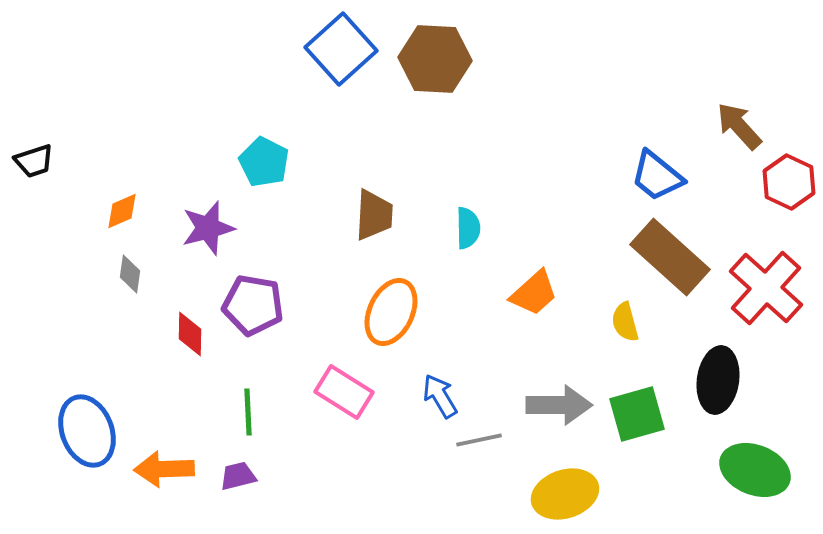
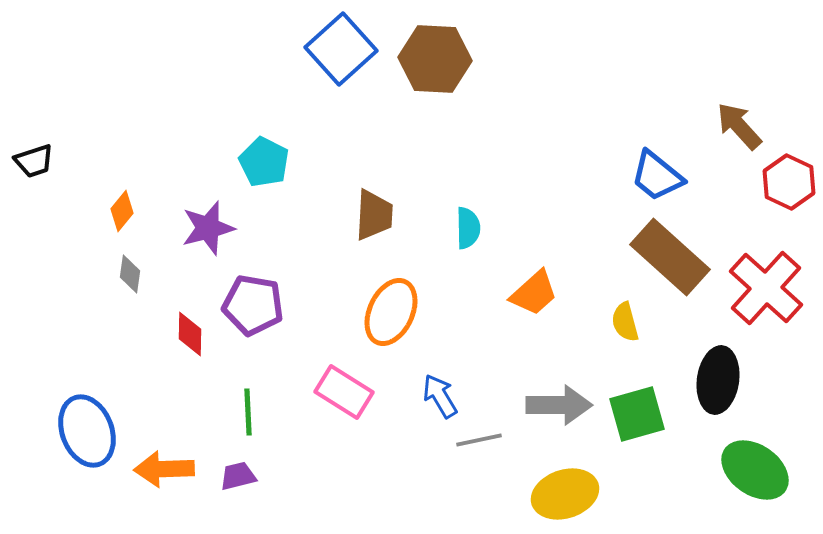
orange diamond: rotated 27 degrees counterclockwise
green ellipse: rotated 14 degrees clockwise
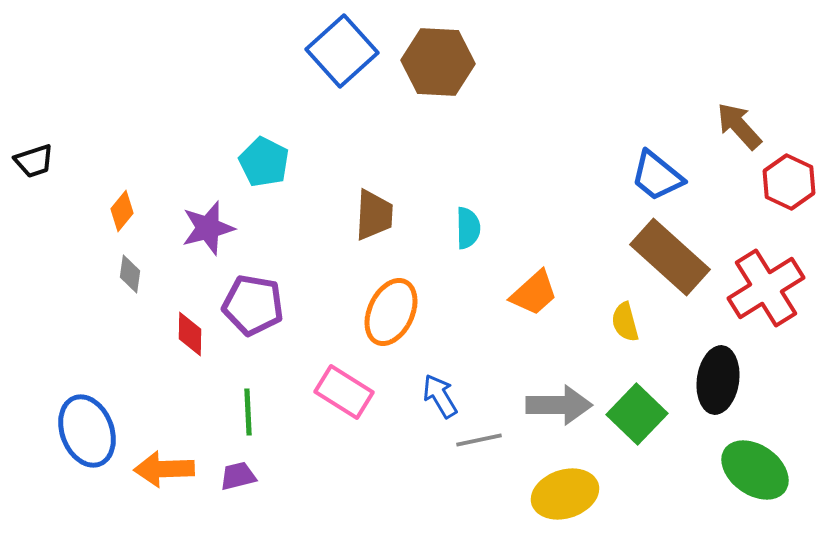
blue square: moved 1 px right, 2 px down
brown hexagon: moved 3 px right, 3 px down
red cross: rotated 16 degrees clockwise
green square: rotated 30 degrees counterclockwise
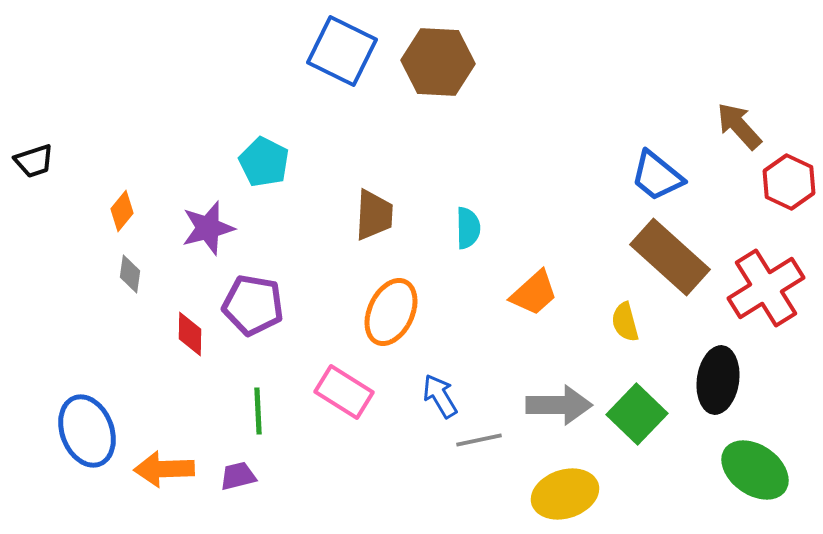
blue square: rotated 22 degrees counterclockwise
green line: moved 10 px right, 1 px up
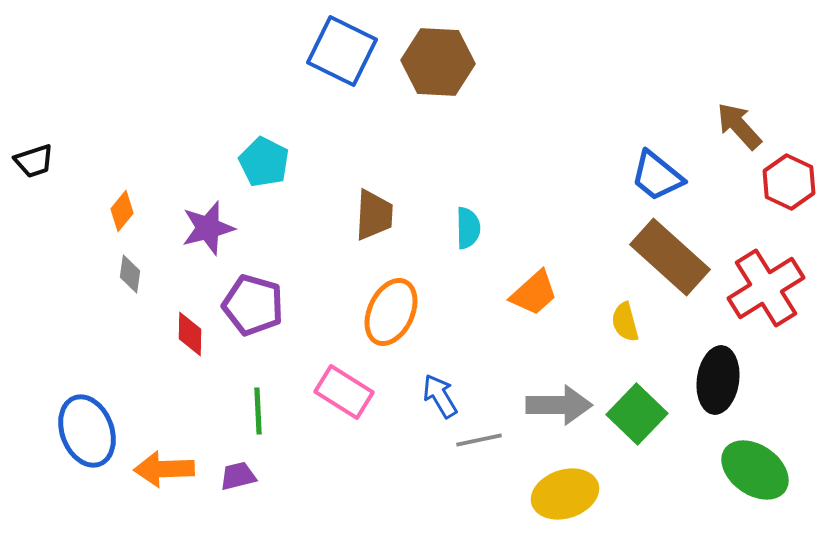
purple pentagon: rotated 6 degrees clockwise
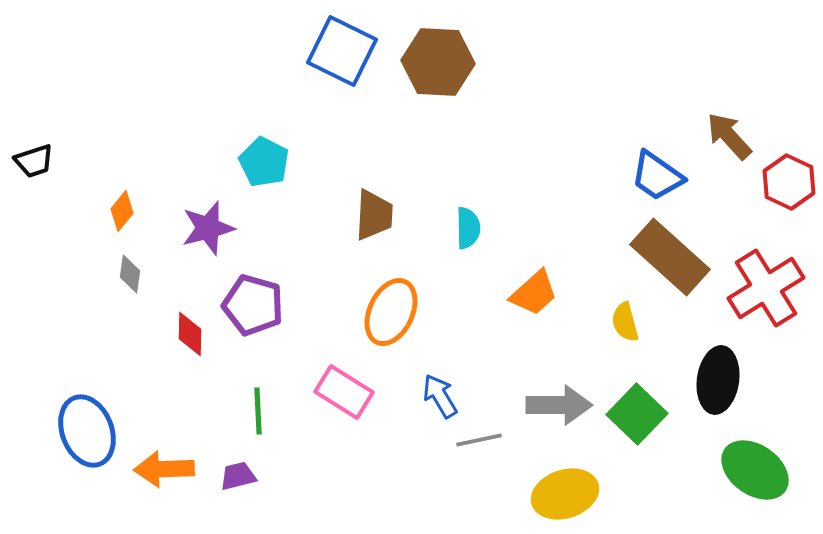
brown arrow: moved 10 px left, 10 px down
blue trapezoid: rotated 4 degrees counterclockwise
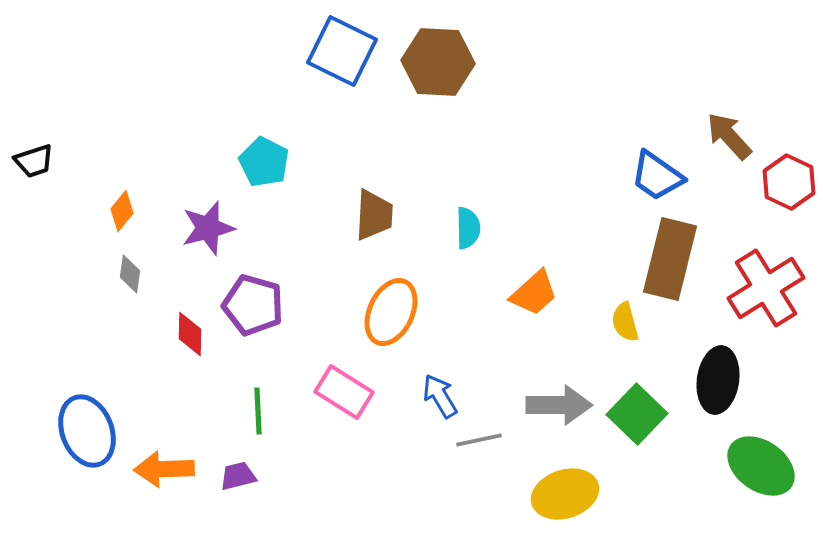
brown rectangle: moved 2 px down; rotated 62 degrees clockwise
green ellipse: moved 6 px right, 4 px up
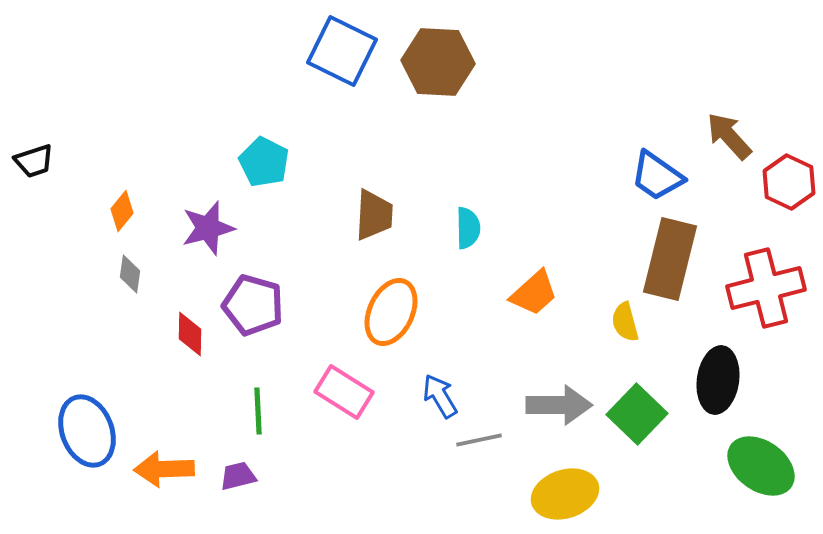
red cross: rotated 18 degrees clockwise
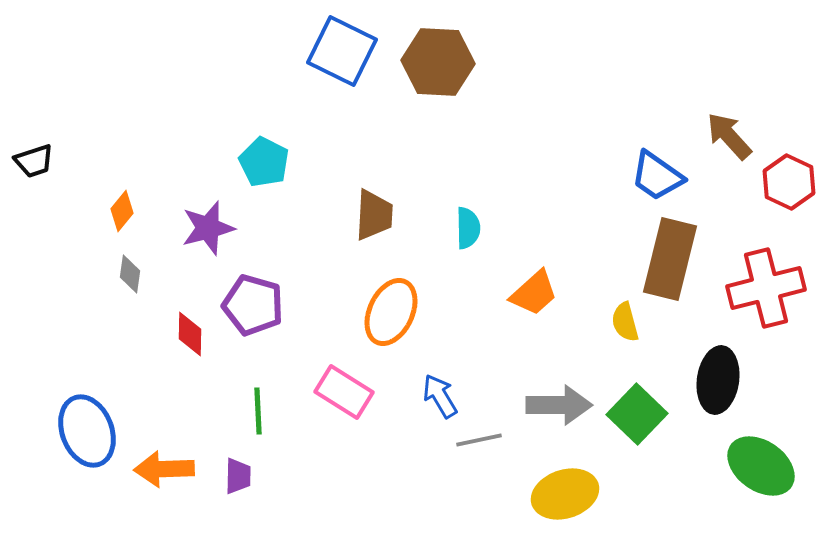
purple trapezoid: rotated 105 degrees clockwise
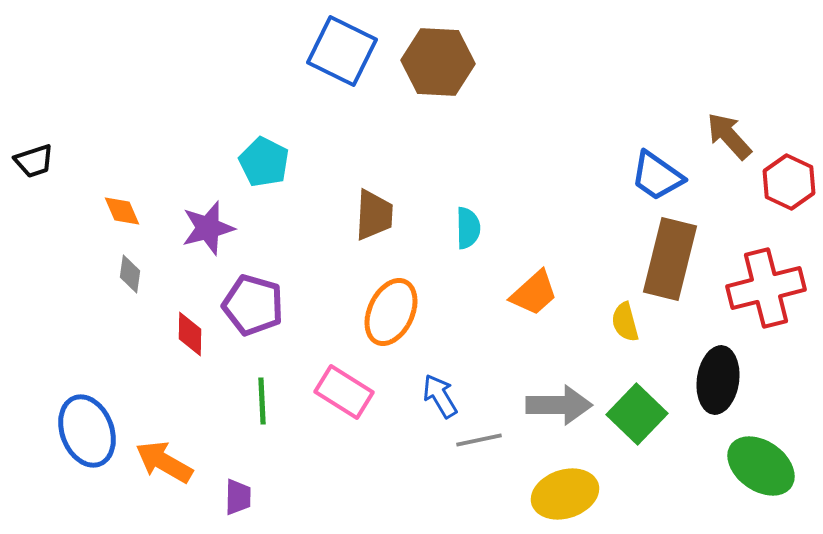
orange diamond: rotated 63 degrees counterclockwise
green line: moved 4 px right, 10 px up
orange arrow: moved 7 px up; rotated 32 degrees clockwise
purple trapezoid: moved 21 px down
